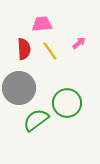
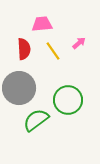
yellow line: moved 3 px right
green circle: moved 1 px right, 3 px up
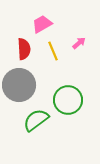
pink trapezoid: rotated 25 degrees counterclockwise
yellow line: rotated 12 degrees clockwise
gray circle: moved 3 px up
